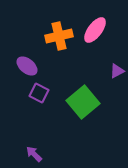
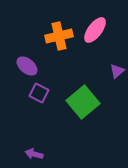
purple triangle: rotated 14 degrees counterclockwise
purple arrow: rotated 30 degrees counterclockwise
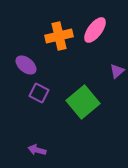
purple ellipse: moved 1 px left, 1 px up
purple arrow: moved 3 px right, 4 px up
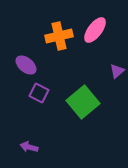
purple arrow: moved 8 px left, 3 px up
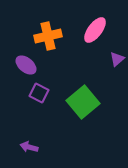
orange cross: moved 11 px left
purple triangle: moved 12 px up
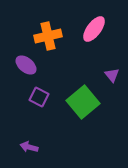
pink ellipse: moved 1 px left, 1 px up
purple triangle: moved 5 px left, 16 px down; rotated 28 degrees counterclockwise
purple square: moved 4 px down
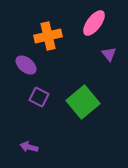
pink ellipse: moved 6 px up
purple triangle: moved 3 px left, 21 px up
